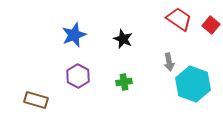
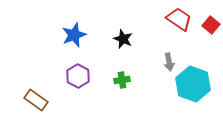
green cross: moved 2 px left, 2 px up
brown rectangle: rotated 20 degrees clockwise
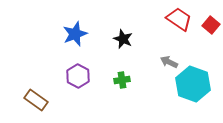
blue star: moved 1 px right, 1 px up
gray arrow: rotated 126 degrees clockwise
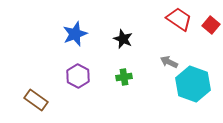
green cross: moved 2 px right, 3 px up
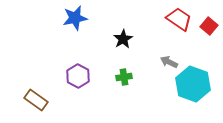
red square: moved 2 px left, 1 px down
blue star: moved 16 px up; rotated 10 degrees clockwise
black star: rotated 18 degrees clockwise
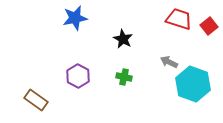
red trapezoid: rotated 16 degrees counterclockwise
red square: rotated 12 degrees clockwise
black star: rotated 12 degrees counterclockwise
green cross: rotated 21 degrees clockwise
